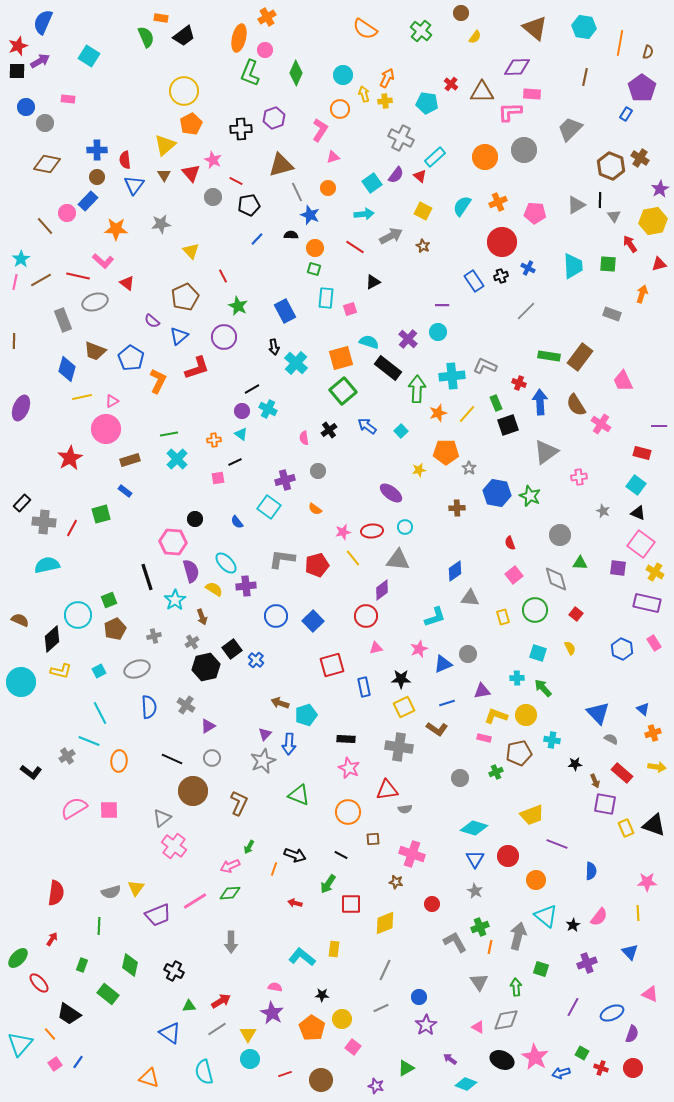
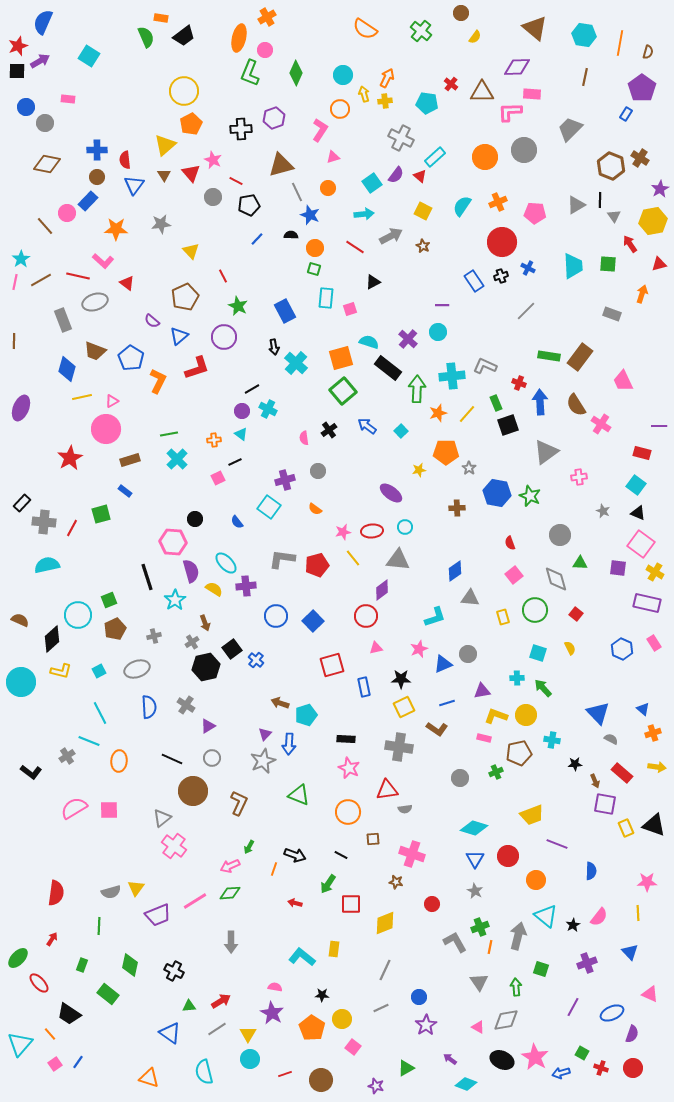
cyan hexagon at (584, 27): moved 8 px down
pink square at (218, 478): rotated 16 degrees counterclockwise
brown arrow at (202, 617): moved 3 px right, 6 px down
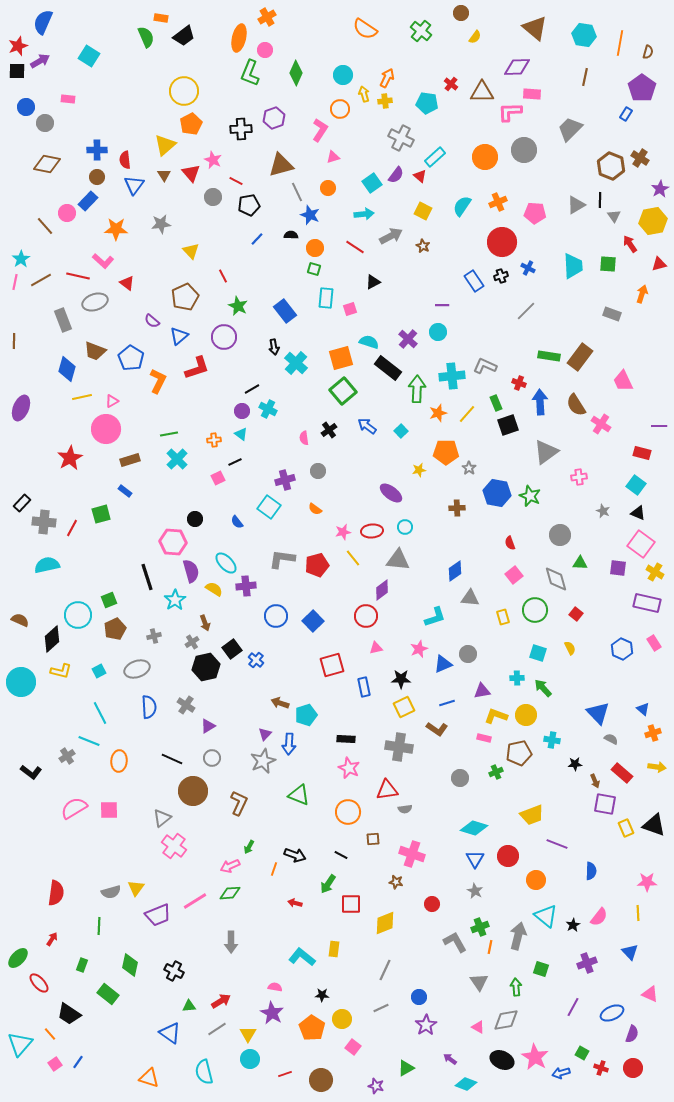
blue rectangle at (285, 311): rotated 10 degrees counterclockwise
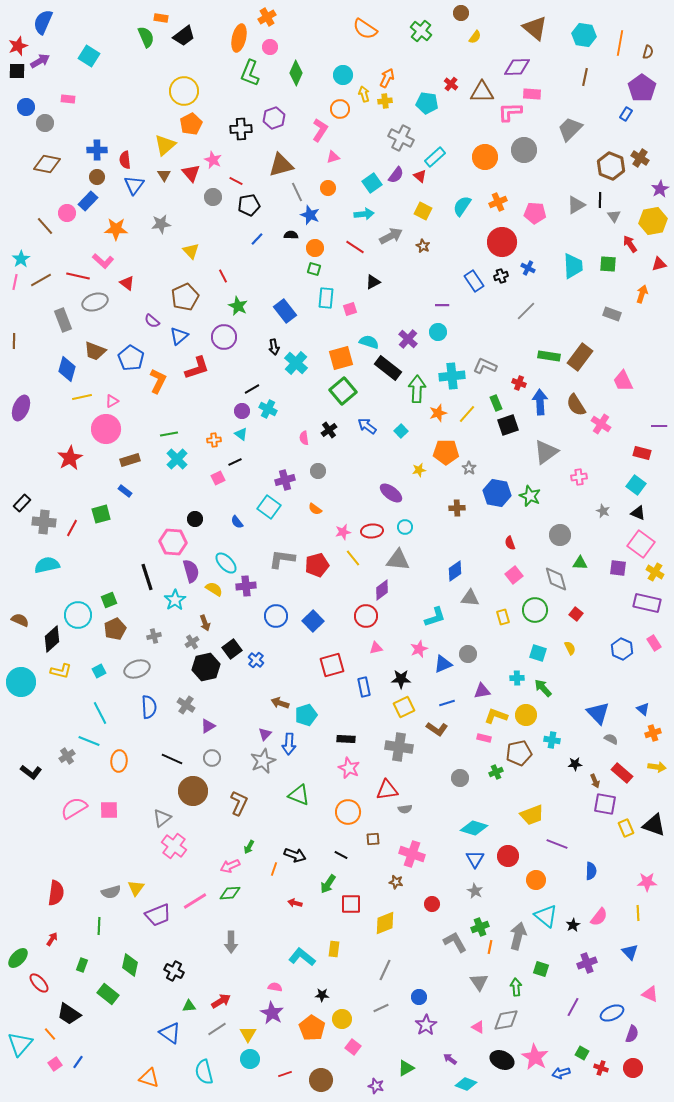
pink circle at (265, 50): moved 5 px right, 3 px up
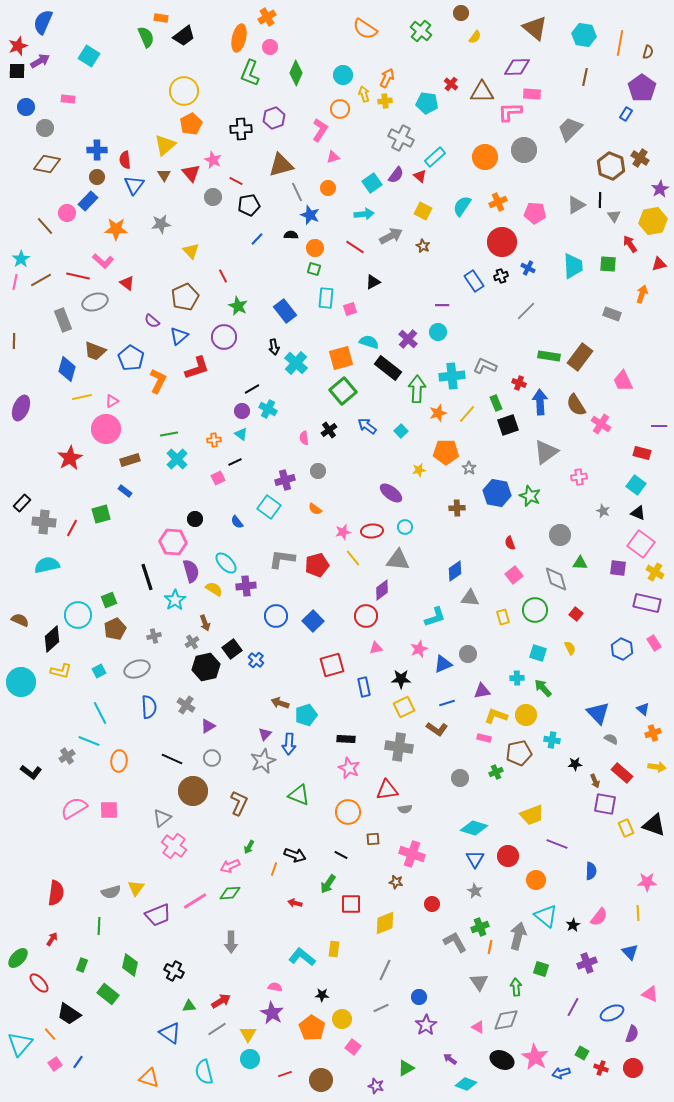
gray circle at (45, 123): moved 5 px down
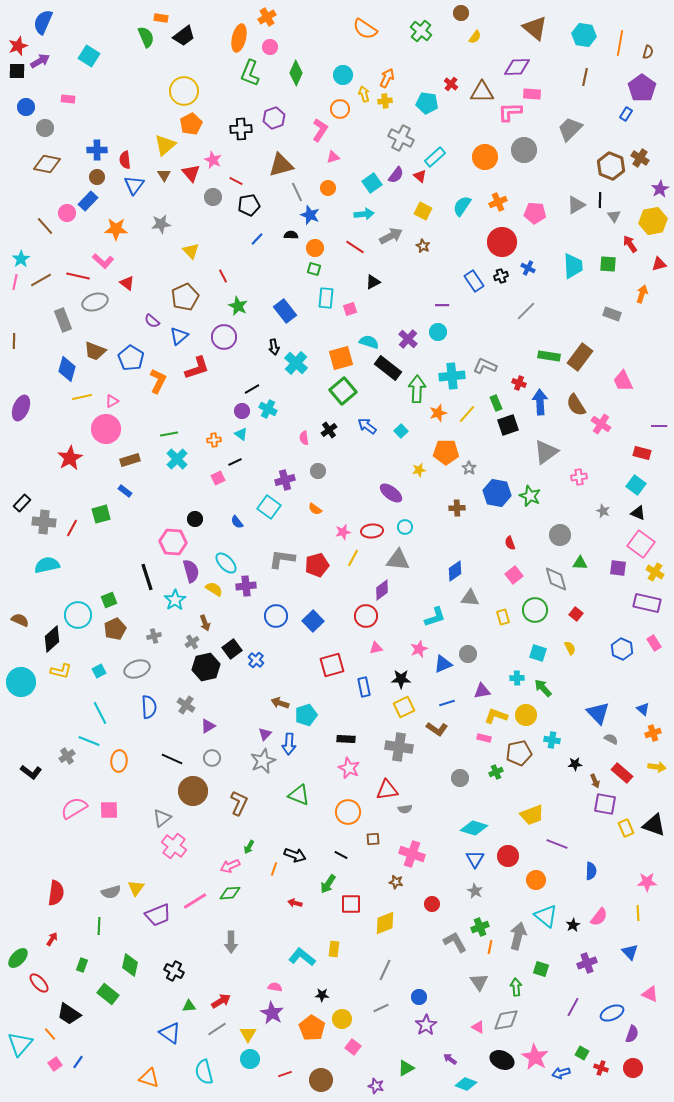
yellow line at (353, 558): rotated 66 degrees clockwise
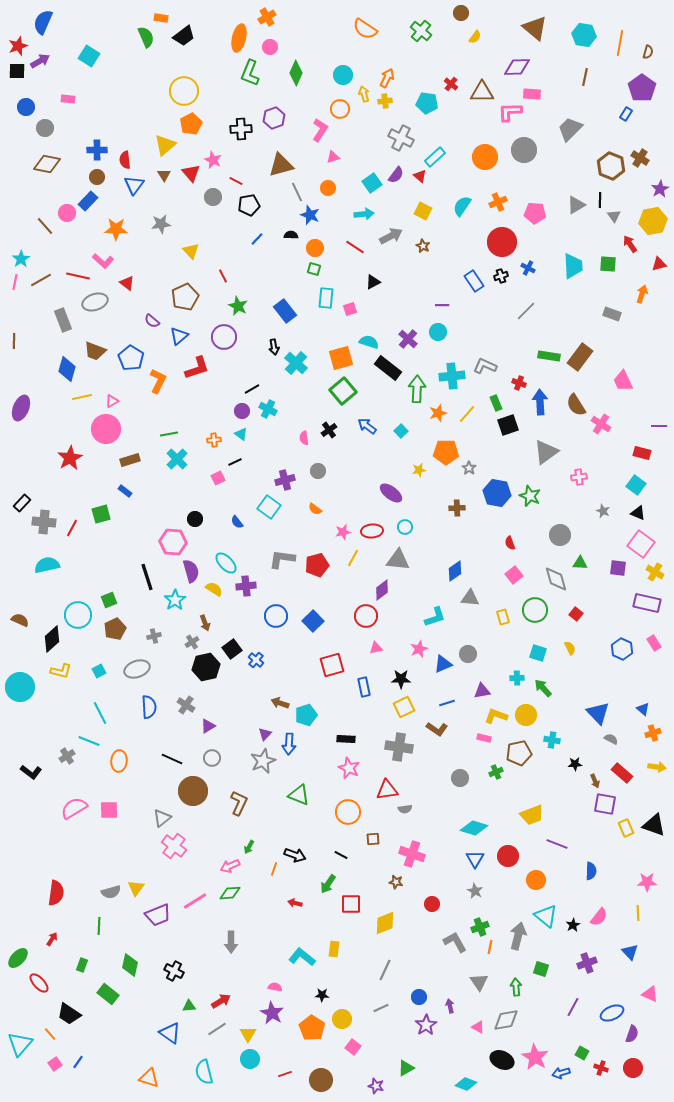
cyan circle at (21, 682): moved 1 px left, 5 px down
purple arrow at (450, 1059): moved 53 px up; rotated 40 degrees clockwise
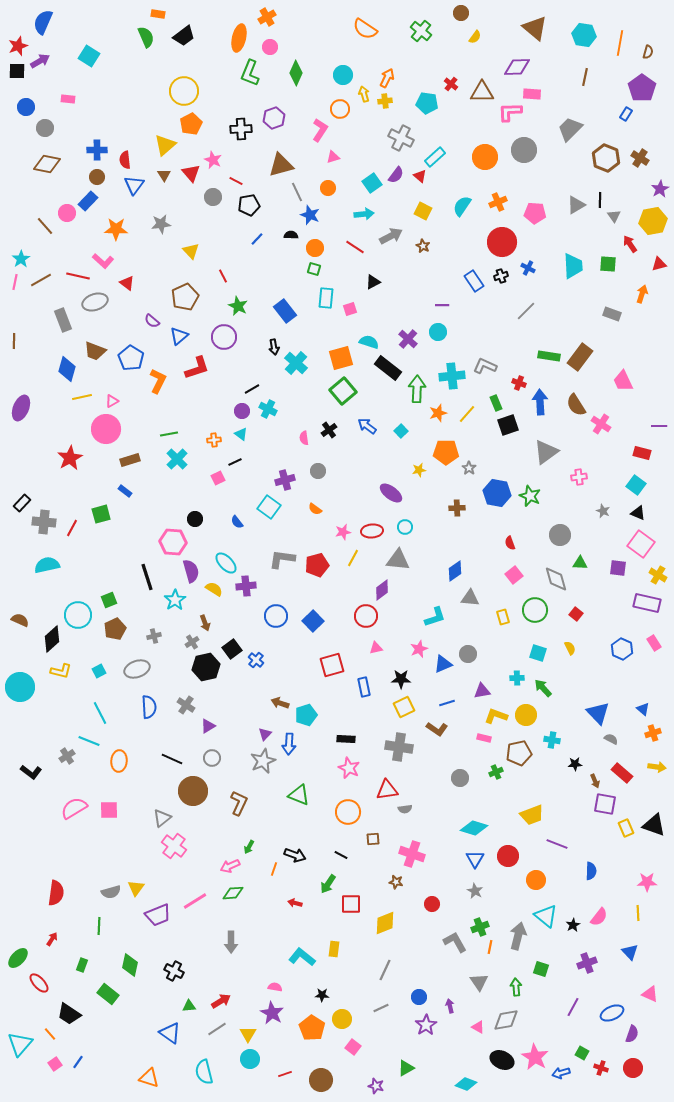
orange rectangle at (161, 18): moved 3 px left, 4 px up
brown hexagon at (611, 166): moved 5 px left, 8 px up
yellow cross at (655, 572): moved 3 px right, 3 px down
green diamond at (230, 893): moved 3 px right
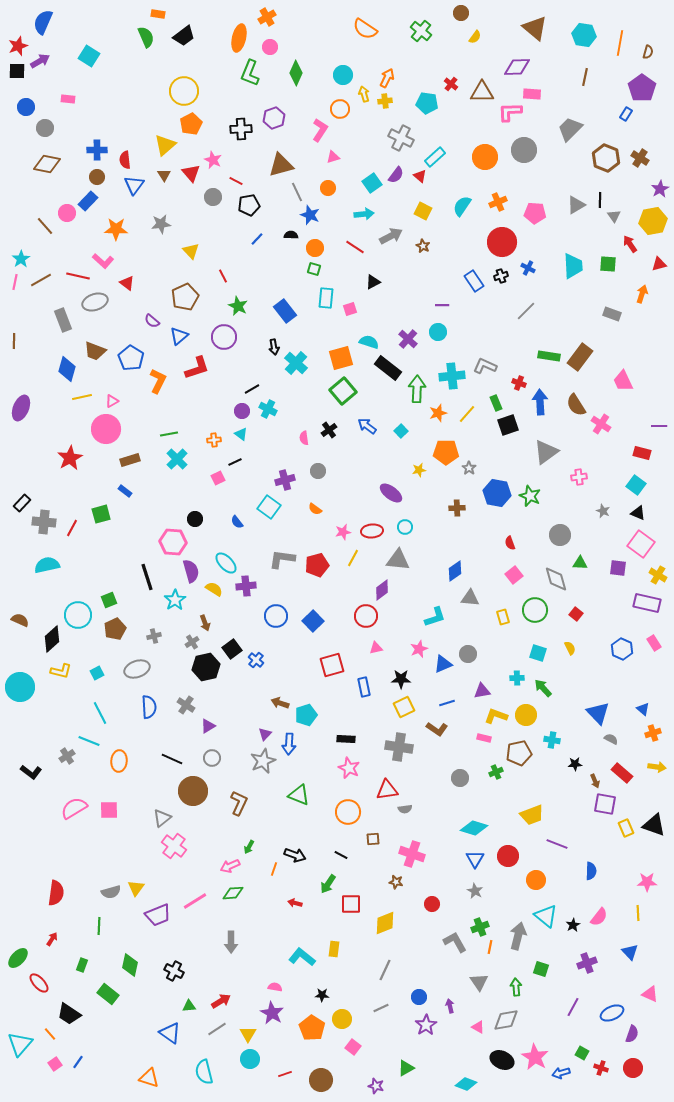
cyan square at (99, 671): moved 2 px left, 2 px down
